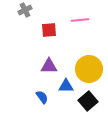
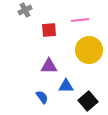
yellow circle: moved 19 px up
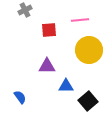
purple triangle: moved 2 px left
blue semicircle: moved 22 px left
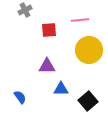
blue triangle: moved 5 px left, 3 px down
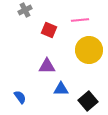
red square: rotated 28 degrees clockwise
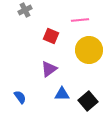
red square: moved 2 px right, 6 px down
purple triangle: moved 2 px right, 3 px down; rotated 36 degrees counterclockwise
blue triangle: moved 1 px right, 5 px down
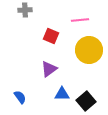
gray cross: rotated 24 degrees clockwise
black square: moved 2 px left
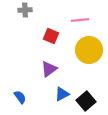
blue triangle: rotated 28 degrees counterclockwise
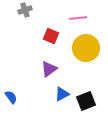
gray cross: rotated 16 degrees counterclockwise
pink line: moved 2 px left, 2 px up
yellow circle: moved 3 px left, 2 px up
blue semicircle: moved 9 px left
black square: rotated 18 degrees clockwise
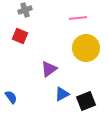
red square: moved 31 px left
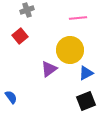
gray cross: moved 2 px right
red square: rotated 28 degrees clockwise
yellow circle: moved 16 px left, 2 px down
blue triangle: moved 24 px right, 21 px up
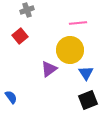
pink line: moved 5 px down
blue triangle: rotated 35 degrees counterclockwise
black square: moved 2 px right, 1 px up
